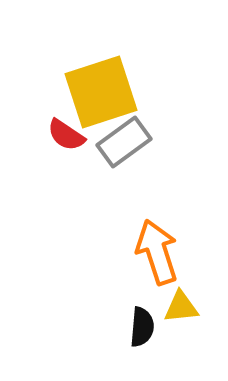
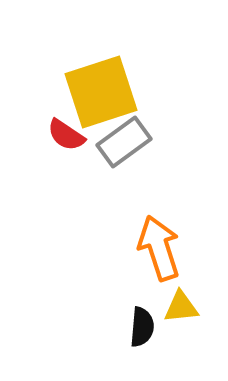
orange arrow: moved 2 px right, 4 px up
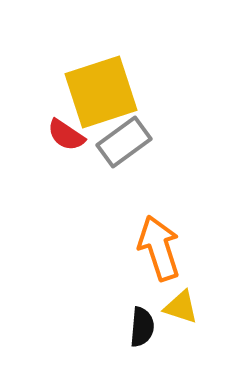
yellow triangle: rotated 24 degrees clockwise
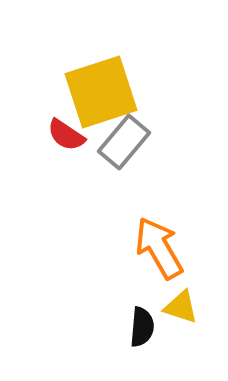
gray rectangle: rotated 14 degrees counterclockwise
orange arrow: rotated 12 degrees counterclockwise
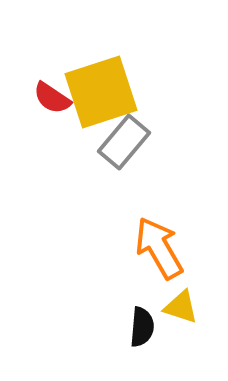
red semicircle: moved 14 px left, 37 px up
